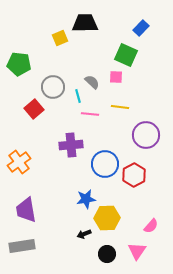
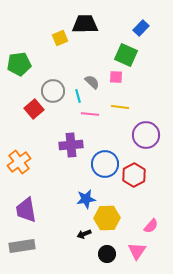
black trapezoid: moved 1 px down
green pentagon: rotated 15 degrees counterclockwise
gray circle: moved 4 px down
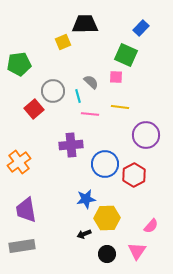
yellow square: moved 3 px right, 4 px down
gray semicircle: moved 1 px left
